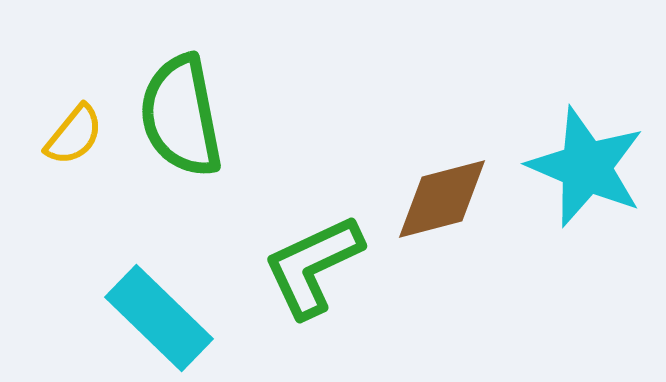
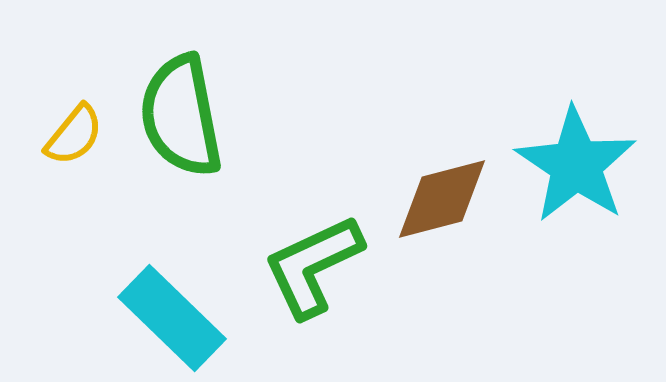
cyan star: moved 10 px left, 2 px up; rotated 11 degrees clockwise
cyan rectangle: moved 13 px right
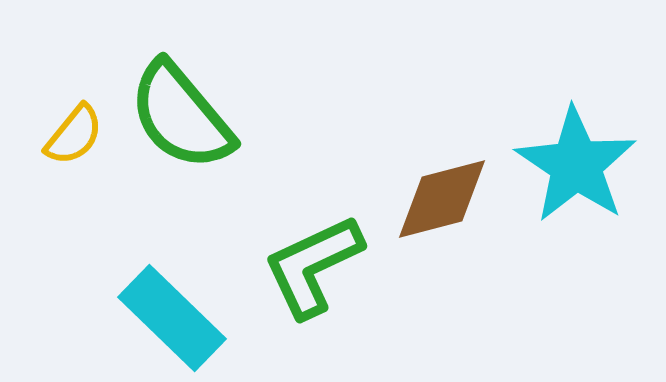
green semicircle: rotated 29 degrees counterclockwise
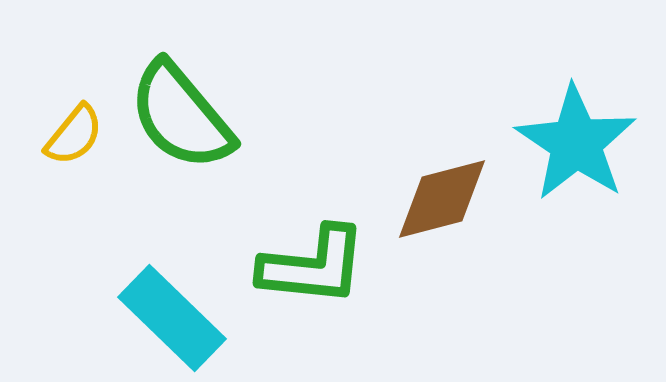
cyan star: moved 22 px up
green L-shape: rotated 149 degrees counterclockwise
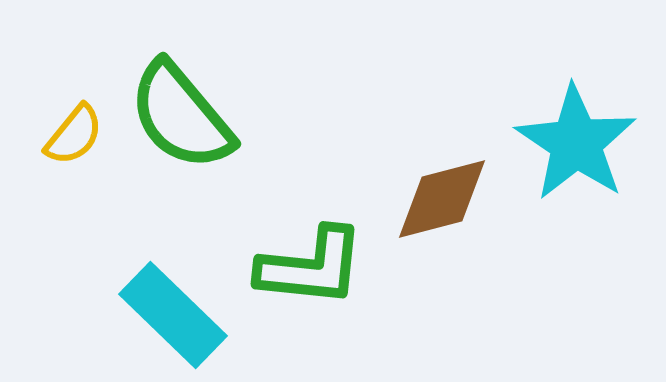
green L-shape: moved 2 px left, 1 px down
cyan rectangle: moved 1 px right, 3 px up
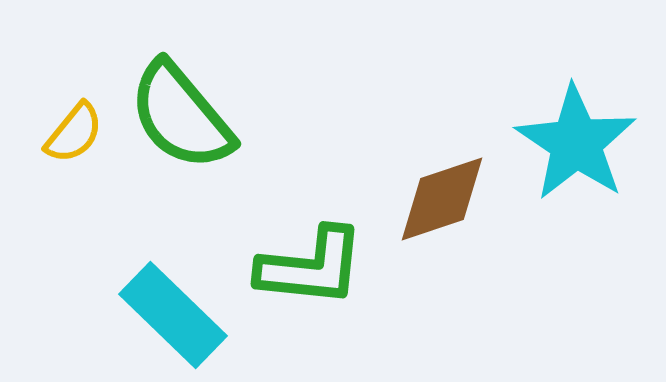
yellow semicircle: moved 2 px up
brown diamond: rotated 4 degrees counterclockwise
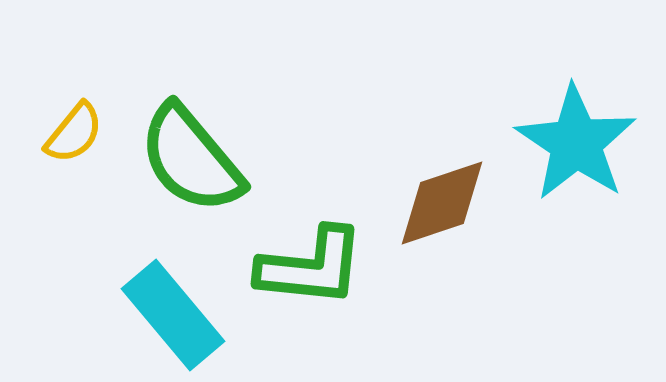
green semicircle: moved 10 px right, 43 px down
brown diamond: moved 4 px down
cyan rectangle: rotated 6 degrees clockwise
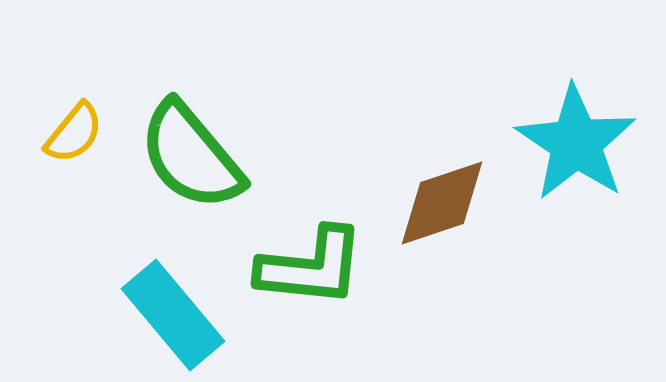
green semicircle: moved 3 px up
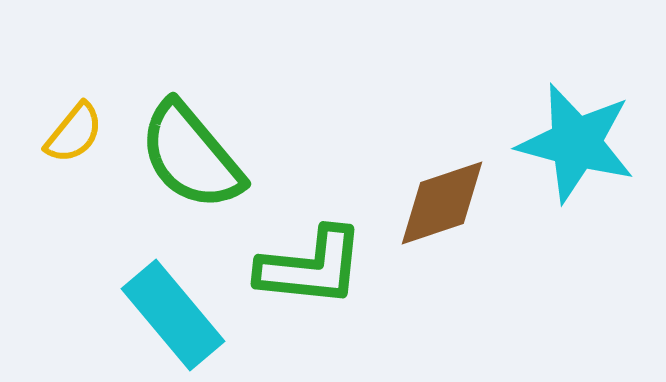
cyan star: rotated 19 degrees counterclockwise
